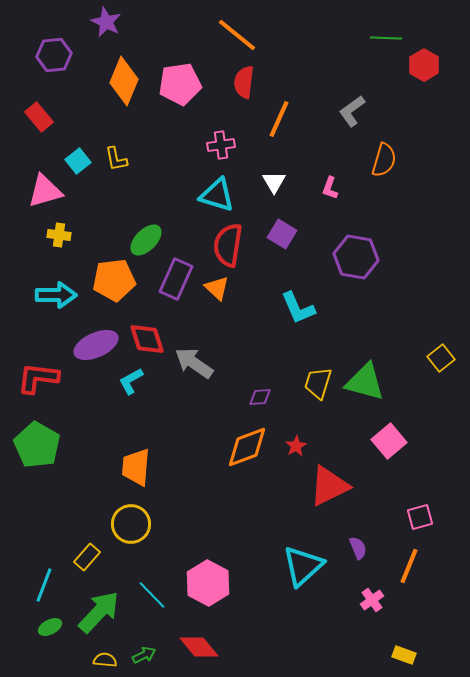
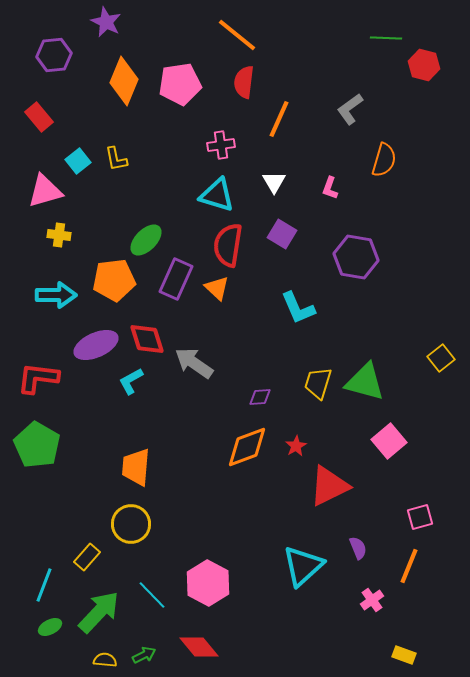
red hexagon at (424, 65): rotated 16 degrees counterclockwise
gray L-shape at (352, 111): moved 2 px left, 2 px up
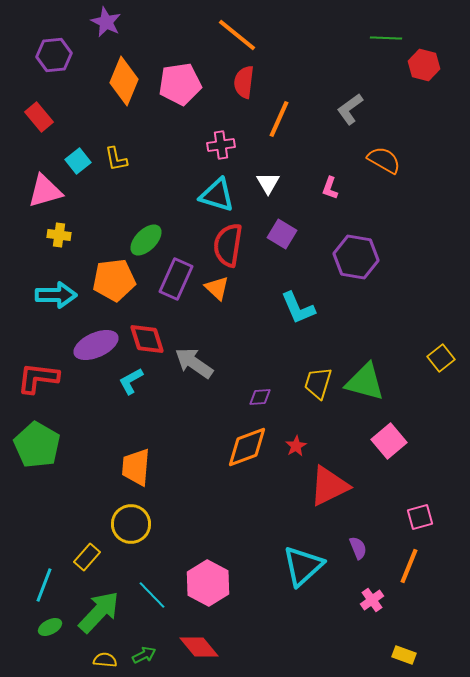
orange semicircle at (384, 160): rotated 76 degrees counterclockwise
white triangle at (274, 182): moved 6 px left, 1 px down
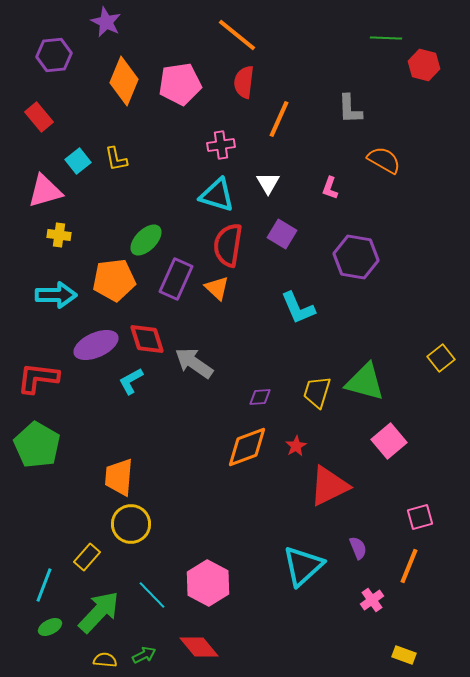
gray L-shape at (350, 109): rotated 56 degrees counterclockwise
yellow trapezoid at (318, 383): moved 1 px left, 9 px down
orange trapezoid at (136, 467): moved 17 px left, 10 px down
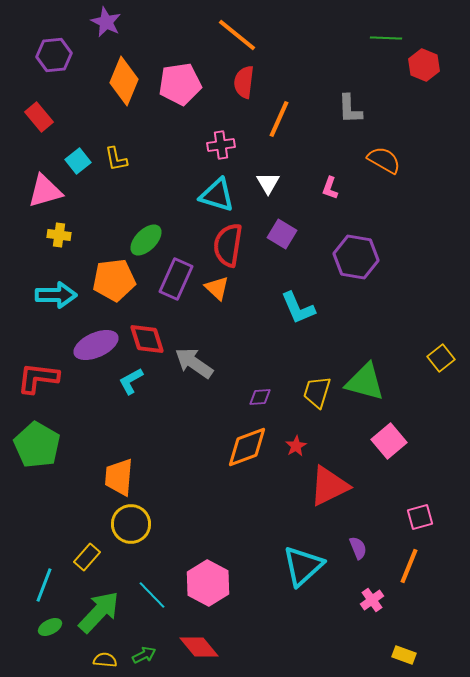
red hexagon at (424, 65): rotated 8 degrees clockwise
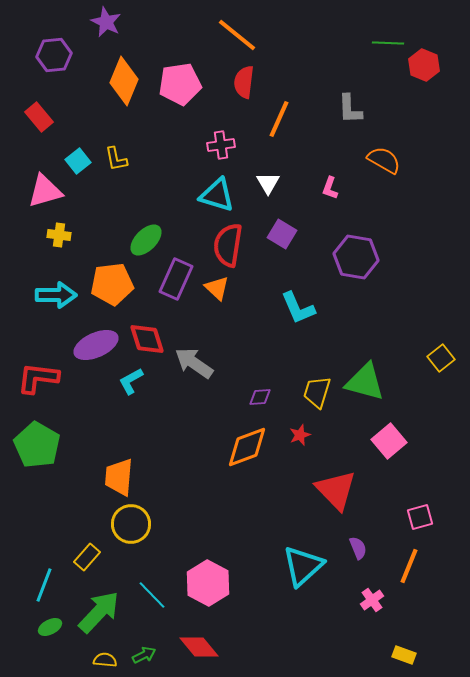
green line at (386, 38): moved 2 px right, 5 px down
orange pentagon at (114, 280): moved 2 px left, 4 px down
red star at (296, 446): moved 4 px right, 11 px up; rotated 10 degrees clockwise
red triangle at (329, 486): moved 7 px right, 4 px down; rotated 48 degrees counterclockwise
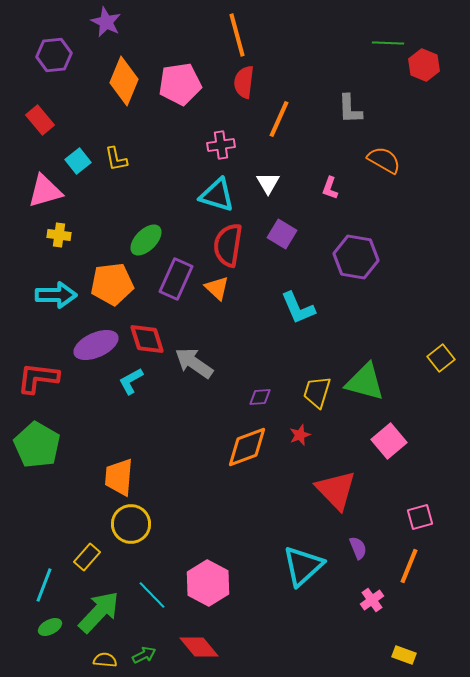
orange line at (237, 35): rotated 36 degrees clockwise
red rectangle at (39, 117): moved 1 px right, 3 px down
